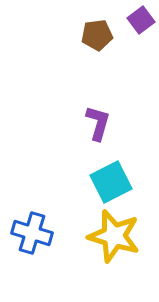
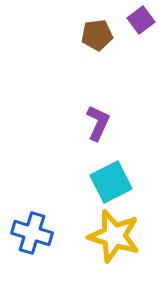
purple L-shape: rotated 9 degrees clockwise
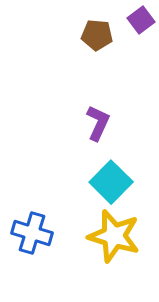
brown pentagon: rotated 12 degrees clockwise
cyan square: rotated 18 degrees counterclockwise
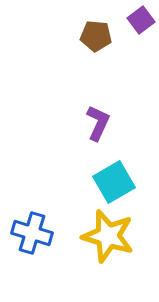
brown pentagon: moved 1 px left, 1 px down
cyan square: moved 3 px right; rotated 15 degrees clockwise
yellow star: moved 6 px left
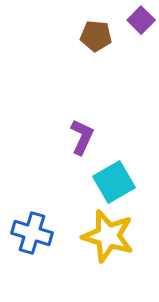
purple square: rotated 8 degrees counterclockwise
purple L-shape: moved 16 px left, 14 px down
